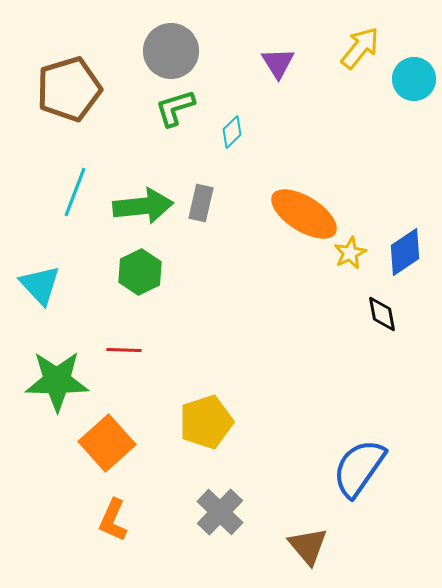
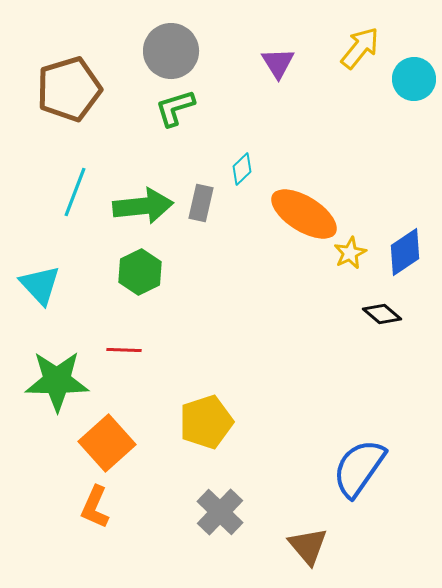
cyan diamond: moved 10 px right, 37 px down
black diamond: rotated 39 degrees counterclockwise
orange L-shape: moved 18 px left, 13 px up
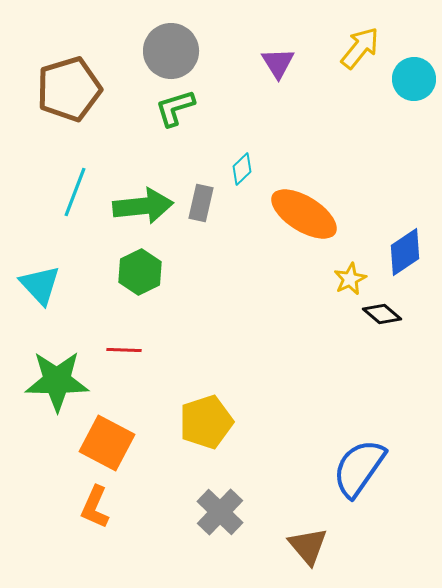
yellow star: moved 26 px down
orange square: rotated 20 degrees counterclockwise
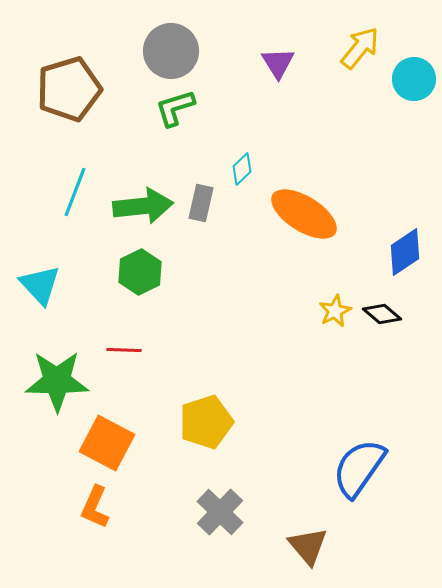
yellow star: moved 15 px left, 32 px down
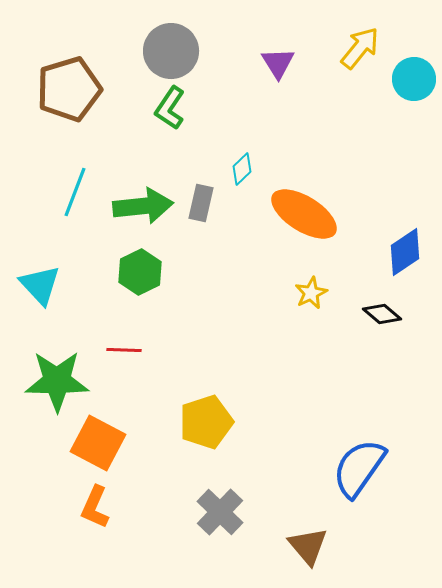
green L-shape: moved 5 px left; rotated 39 degrees counterclockwise
yellow star: moved 24 px left, 18 px up
orange square: moved 9 px left
